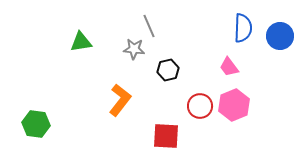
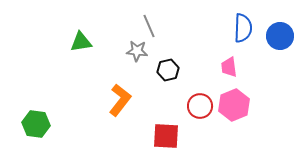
gray star: moved 3 px right, 2 px down
pink trapezoid: rotated 30 degrees clockwise
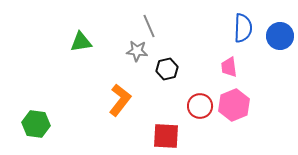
black hexagon: moved 1 px left, 1 px up
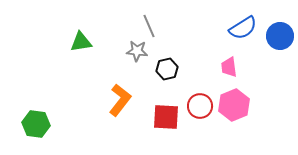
blue semicircle: rotated 56 degrees clockwise
red square: moved 19 px up
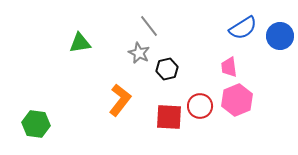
gray line: rotated 15 degrees counterclockwise
green triangle: moved 1 px left, 1 px down
gray star: moved 2 px right, 2 px down; rotated 20 degrees clockwise
pink hexagon: moved 3 px right, 5 px up
red square: moved 3 px right
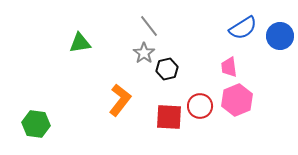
gray star: moved 5 px right; rotated 10 degrees clockwise
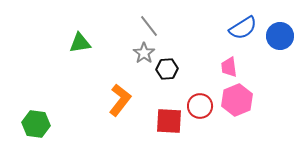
black hexagon: rotated 10 degrees clockwise
red square: moved 4 px down
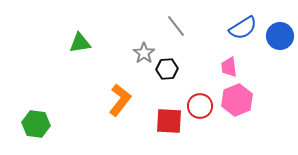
gray line: moved 27 px right
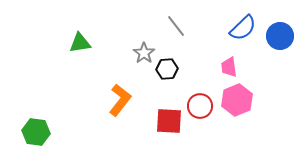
blue semicircle: rotated 12 degrees counterclockwise
green hexagon: moved 8 px down
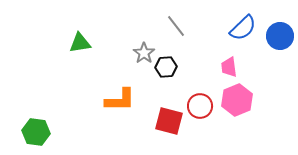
black hexagon: moved 1 px left, 2 px up
orange L-shape: rotated 52 degrees clockwise
red square: rotated 12 degrees clockwise
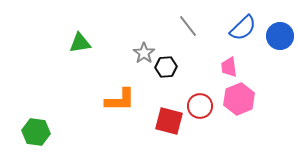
gray line: moved 12 px right
pink hexagon: moved 2 px right, 1 px up
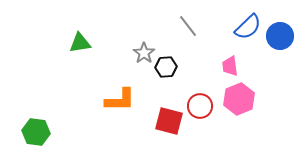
blue semicircle: moved 5 px right, 1 px up
pink trapezoid: moved 1 px right, 1 px up
